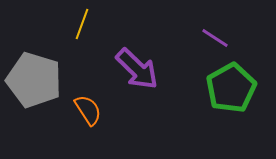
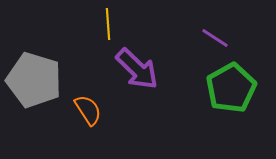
yellow line: moved 26 px right; rotated 24 degrees counterclockwise
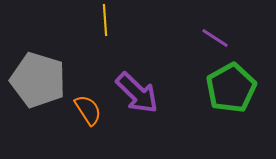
yellow line: moved 3 px left, 4 px up
purple arrow: moved 24 px down
gray pentagon: moved 4 px right
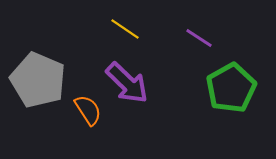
yellow line: moved 20 px right, 9 px down; rotated 52 degrees counterclockwise
purple line: moved 16 px left
gray pentagon: rotated 6 degrees clockwise
purple arrow: moved 10 px left, 10 px up
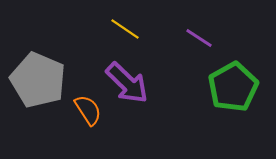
green pentagon: moved 2 px right, 1 px up
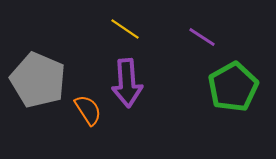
purple line: moved 3 px right, 1 px up
purple arrow: rotated 42 degrees clockwise
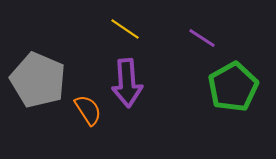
purple line: moved 1 px down
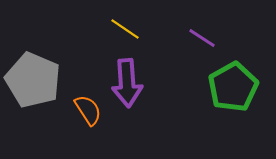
gray pentagon: moved 5 px left
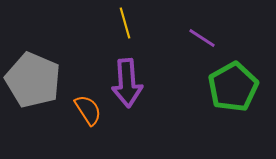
yellow line: moved 6 px up; rotated 40 degrees clockwise
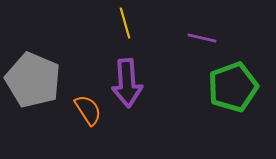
purple line: rotated 20 degrees counterclockwise
green pentagon: rotated 9 degrees clockwise
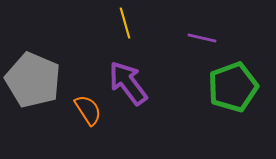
purple arrow: moved 1 px right; rotated 147 degrees clockwise
